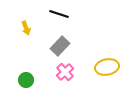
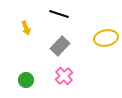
yellow ellipse: moved 1 px left, 29 px up
pink cross: moved 1 px left, 4 px down
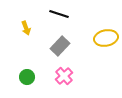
green circle: moved 1 px right, 3 px up
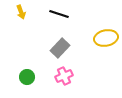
yellow arrow: moved 5 px left, 16 px up
gray rectangle: moved 2 px down
pink cross: rotated 18 degrees clockwise
